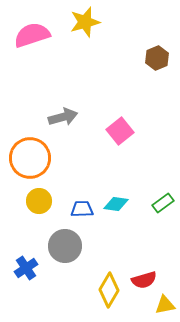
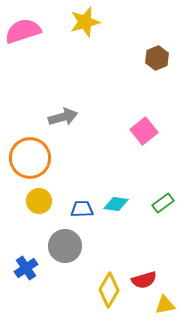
pink semicircle: moved 9 px left, 4 px up
pink square: moved 24 px right
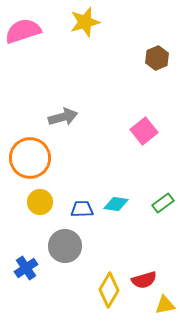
yellow circle: moved 1 px right, 1 px down
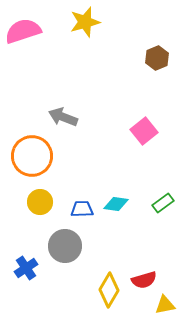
gray arrow: rotated 144 degrees counterclockwise
orange circle: moved 2 px right, 2 px up
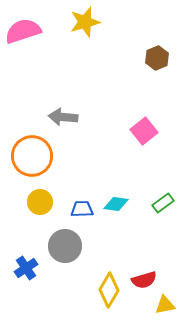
gray arrow: rotated 16 degrees counterclockwise
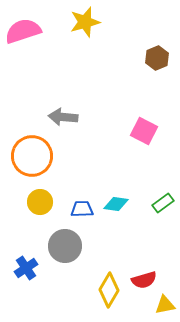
pink square: rotated 24 degrees counterclockwise
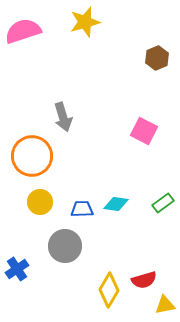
gray arrow: rotated 112 degrees counterclockwise
blue cross: moved 9 px left, 1 px down
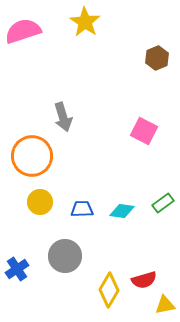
yellow star: rotated 24 degrees counterclockwise
cyan diamond: moved 6 px right, 7 px down
gray circle: moved 10 px down
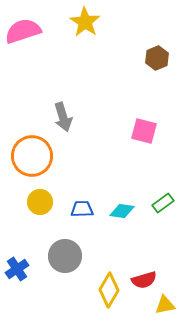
pink square: rotated 12 degrees counterclockwise
